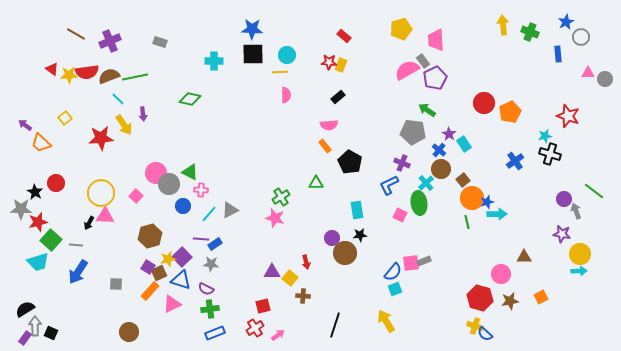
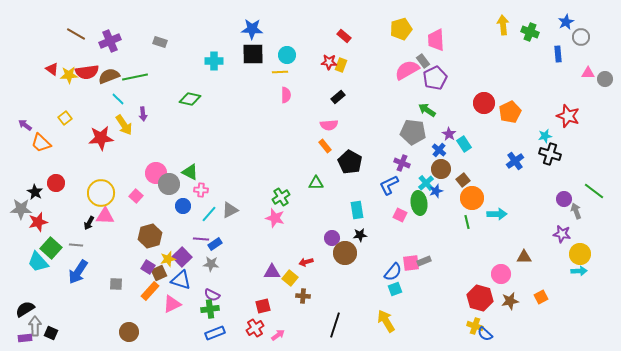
blue star at (487, 202): moved 51 px left, 11 px up
green square at (51, 240): moved 8 px down
cyan trapezoid at (38, 262): rotated 65 degrees clockwise
red arrow at (306, 262): rotated 88 degrees clockwise
purple semicircle at (206, 289): moved 6 px right, 6 px down
purple rectangle at (25, 338): rotated 48 degrees clockwise
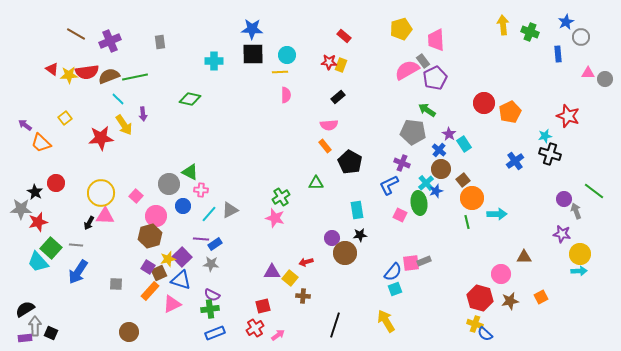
gray rectangle at (160, 42): rotated 64 degrees clockwise
pink circle at (156, 173): moved 43 px down
yellow cross at (475, 326): moved 2 px up
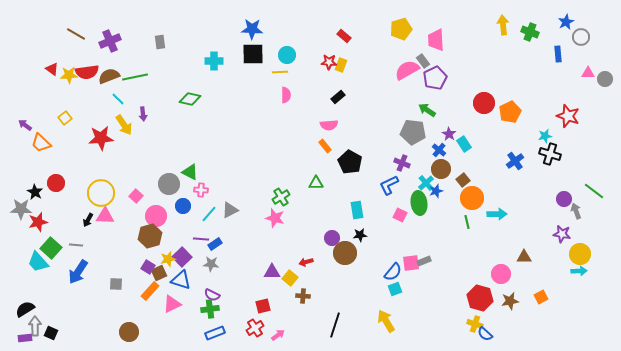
black arrow at (89, 223): moved 1 px left, 3 px up
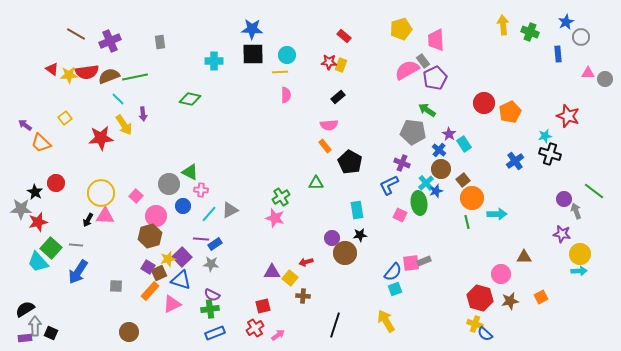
gray square at (116, 284): moved 2 px down
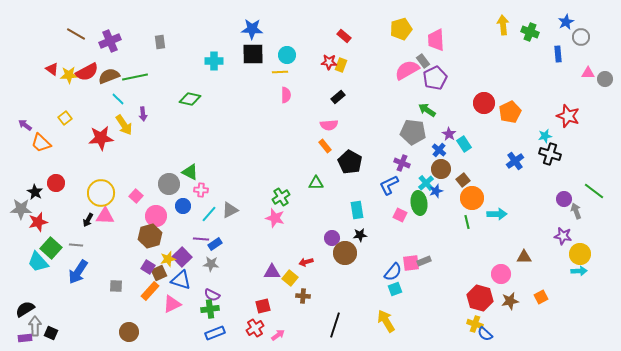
red semicircle at (87, 72): rotated 20 degrees counterclockwise
purple star at (562, 234): moved 1 px right, 2 px down
